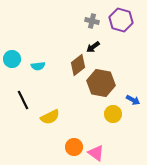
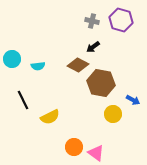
brown diamond: rotated 65 degrees clockwise
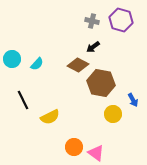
cyan semicircle: moved 1 px left, 2 px up; rotated 40 degrees counterclockwise
blue arrow: rotated 32 degrees clockwise
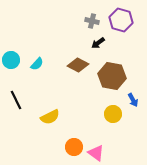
black arrow: moved 5 px right, 4 px up
cyan circle: moved 1 px left, 1 px down
brown hexagon: moved 11 px right, 7 px up
black line: moved 7 px left
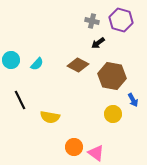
black line: moved 4 px right
yellow semicircle: rotated 36 degrees clockwise
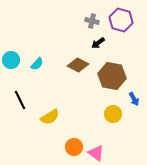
blue arrow: moved 1 px right, 1 px up
yellow semicircle: rotated 42 degrees counterclockwise
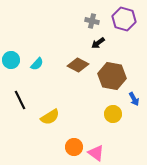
purple hexagon: moved 3 px right, 1 px up
